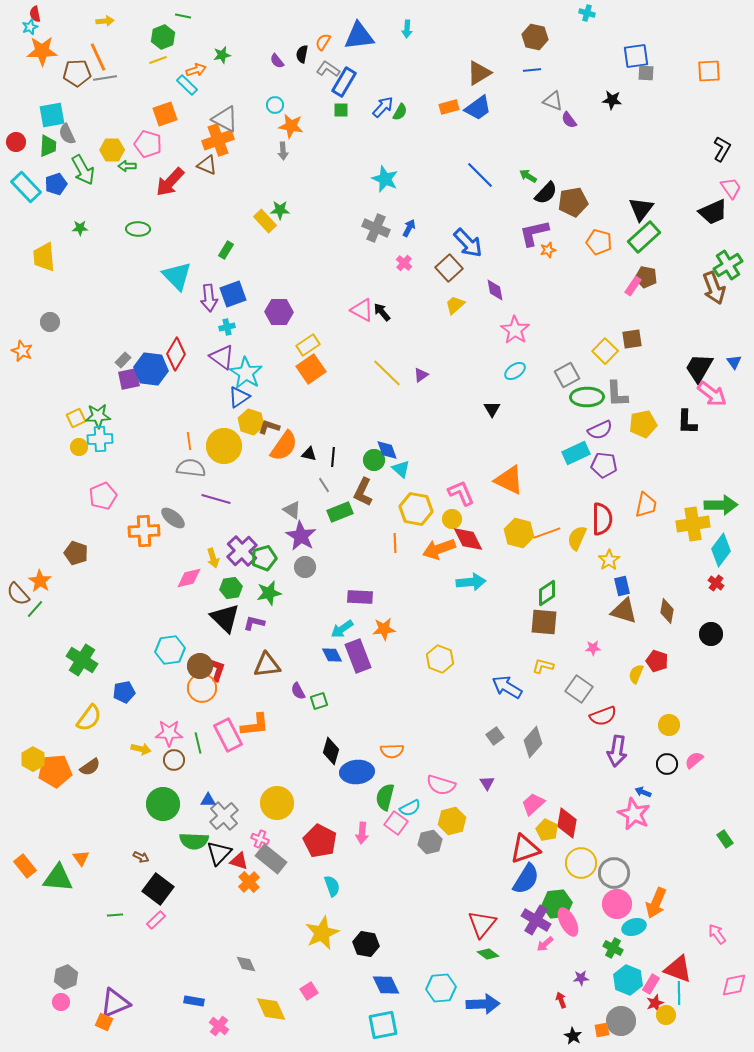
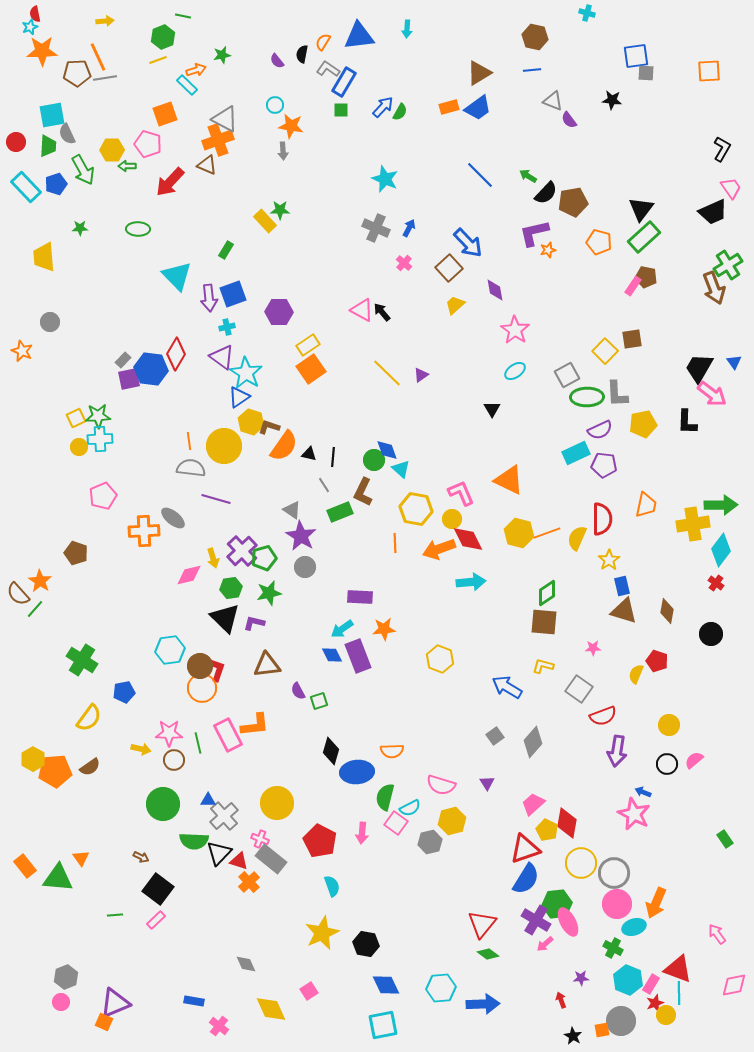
pink diamond at (189, 578): moved 3 px up
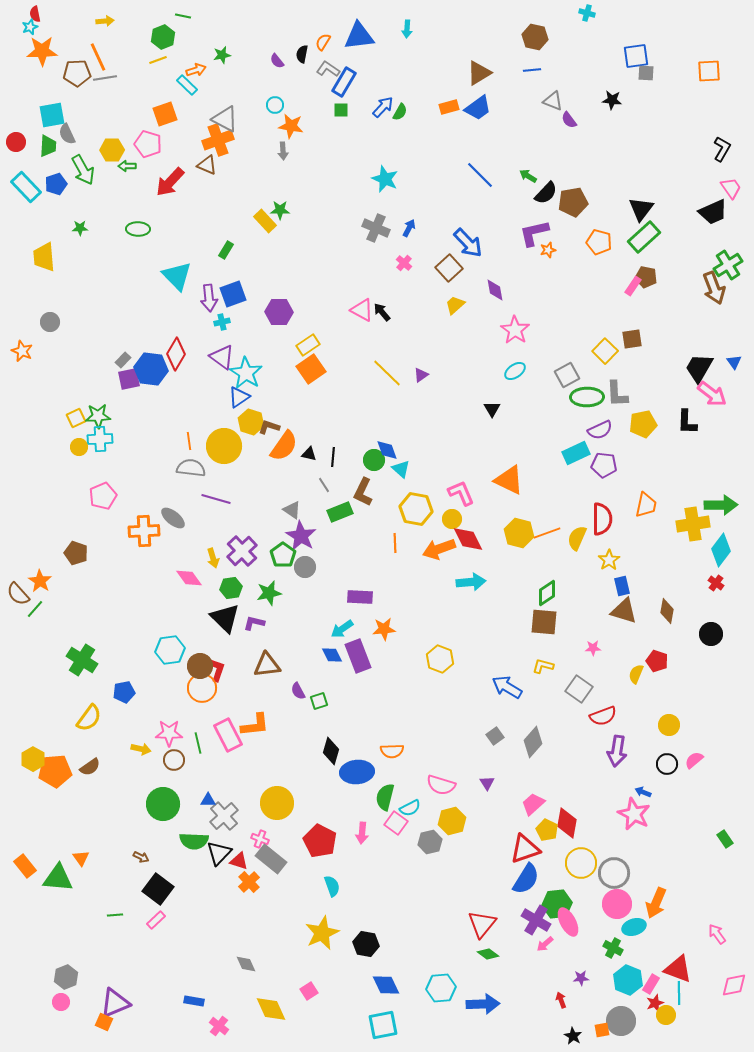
cyan cross at (227, 327): moved 5 px left, 5 px up
green pentagon at (264, 558): moved 19 px right, 3 px up; rotated 20 degrees counterclockwise
pink diamond at (189, 575): moved 3 px down; rotated 68 degrees clockwise
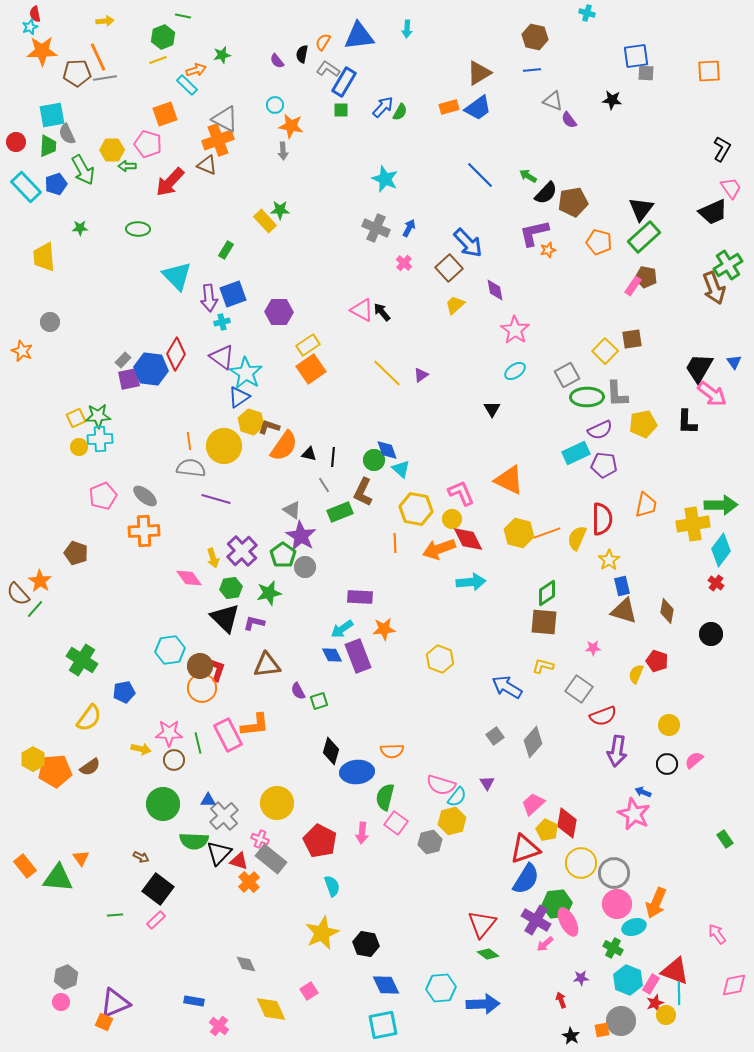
gray ellipse at (173, 518): moved 28 px left, 22 px up
cyan semicircle at (410, 808): moved 47 px right, 11 px up; rotated 25 degrees counterclockwise
red triangle at (678, 969): moved 3 px left, 2 px down
black star at (573, 1036): moved 2 px left
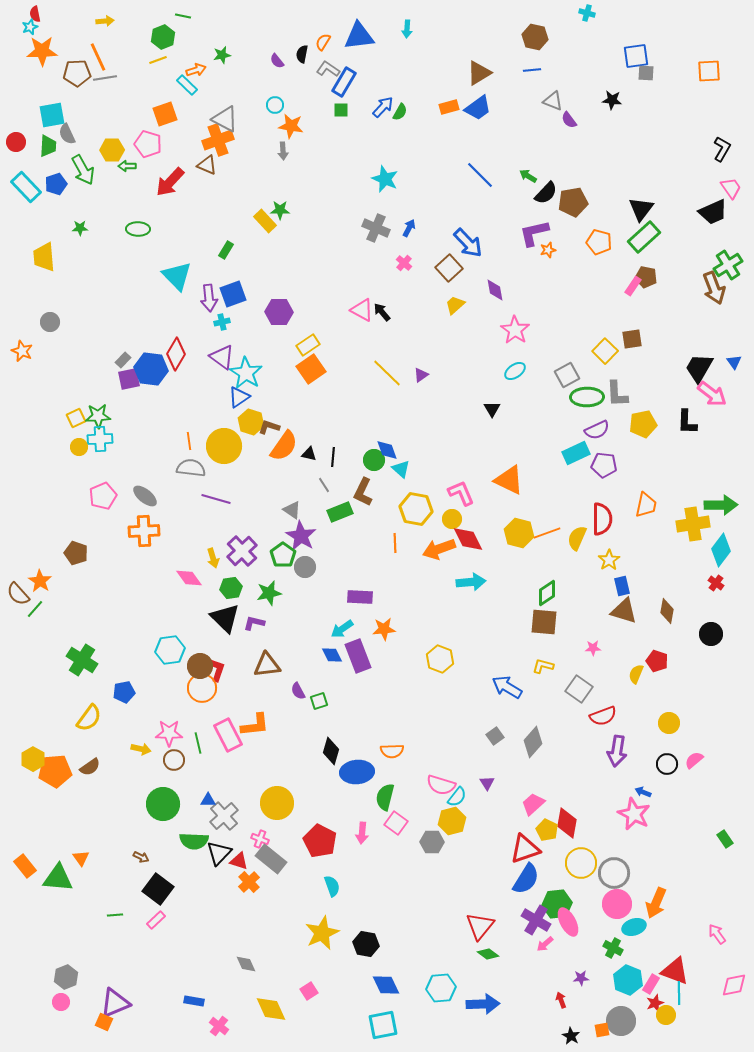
purple semicircle at (600, 430): moved 3 px left
yellow circle at (669, 725): moved 2 px up
gray hexagon at (430, 842): moved 2 px right; rotated 15 degrees clockwise
red triangle at (482, 924): moved 2 px left, 2 px down
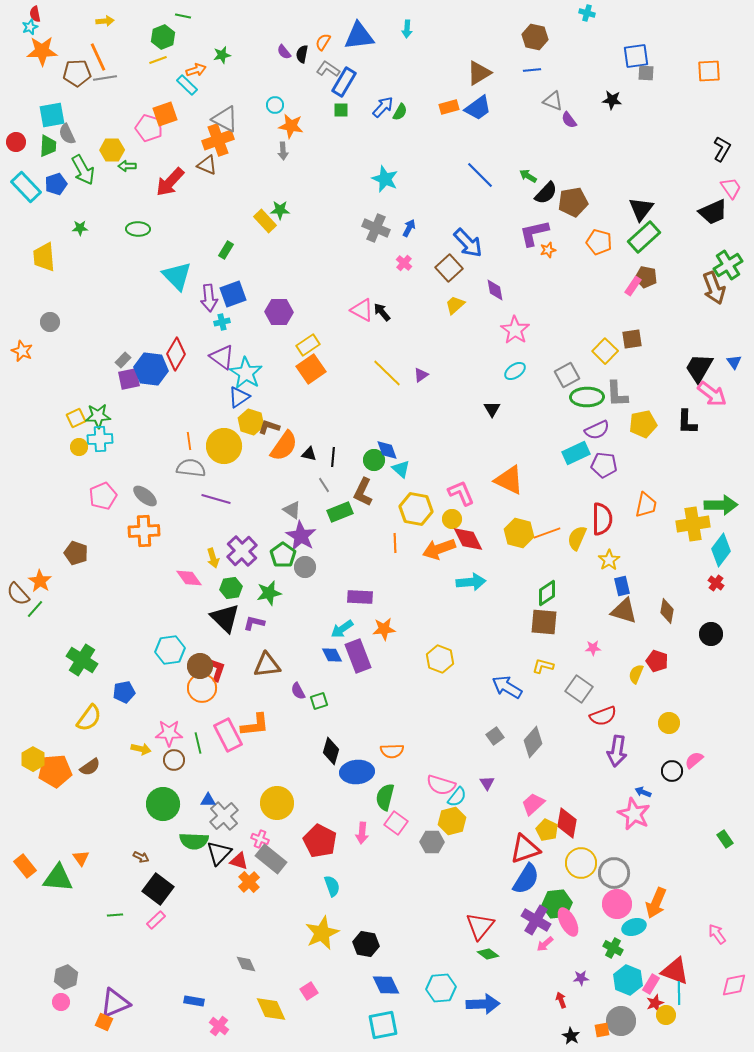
purple semicircle at (277, 61): moved 7 px right, 9 px up
pink pentagon at (148, 144): moved 1 px right, 16 px up
black circle at (667, 764): moved 5 px right, 7 px down
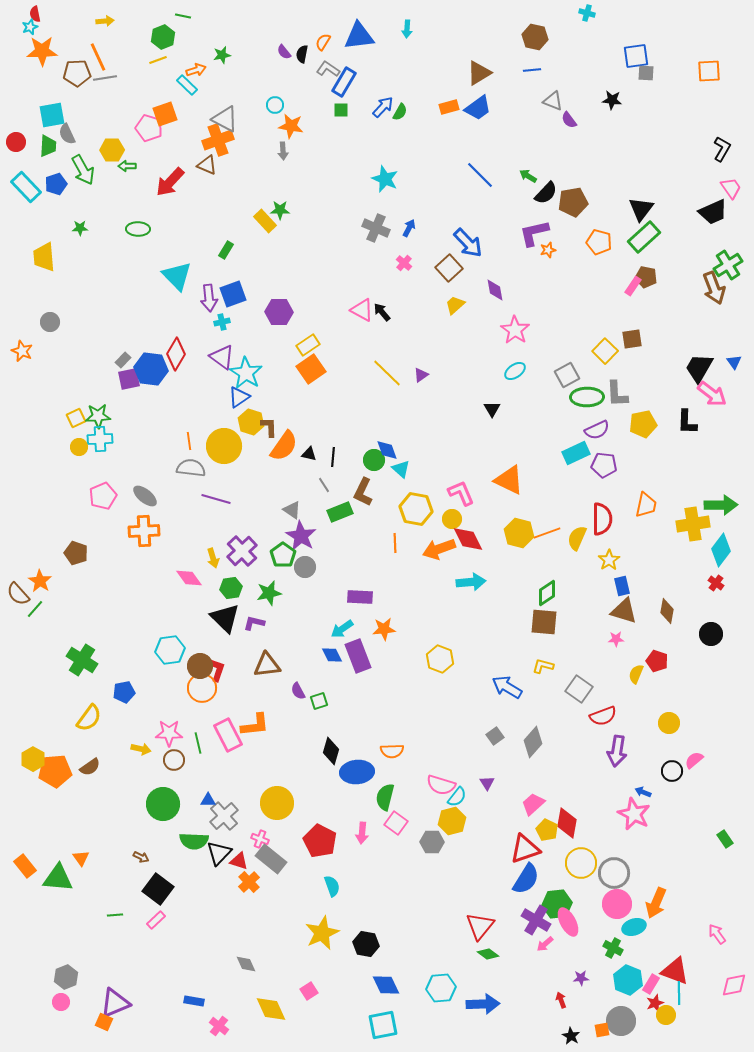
brown L-shape at (269, 427): rotated 70 degrees clockwise
pink star at (593, 648): moved 23 px right, 9 px up
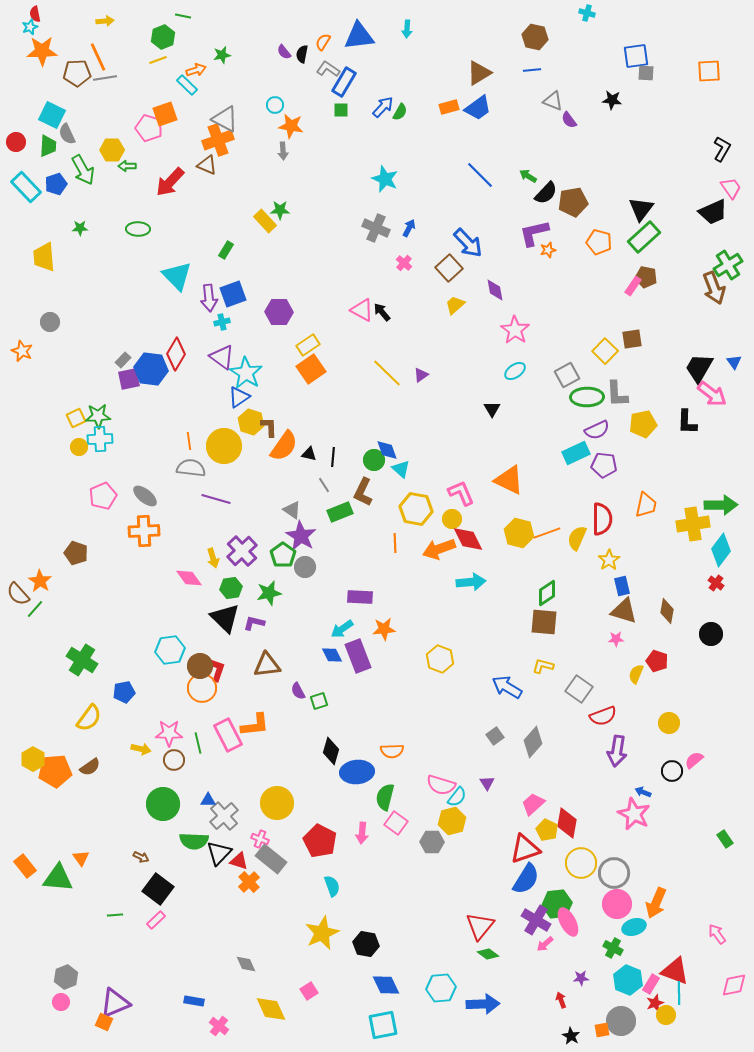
cyan square at (52, 115): rotated 36 degrees clockwise
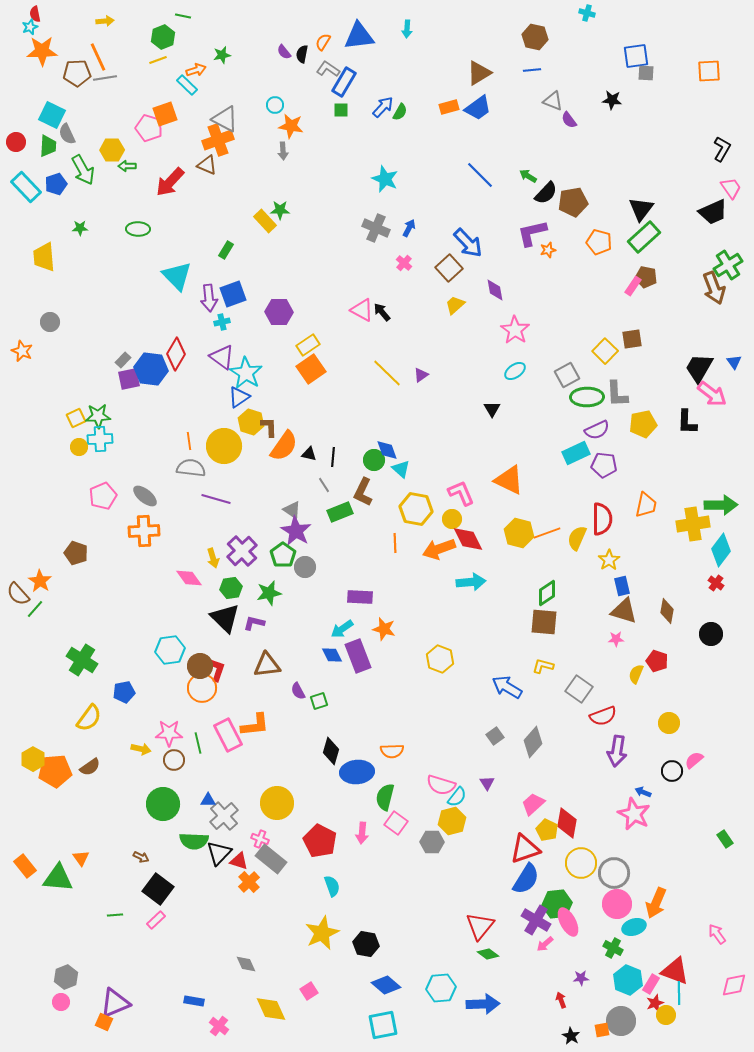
purple L-shape at (534, 233): moved 2 px left
purple star at (301, 536): moved 5 px left, 5 px up
orange star at (384, 629): rotated 20 degrees clockwise
blue diamond at (386, 985): rotated 24 degrees counterclockwise
